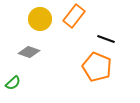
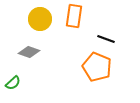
orange rectangle: rotated 30 degrees counterclockwise
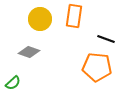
orange pentagon: rotated 16 degrees counterclockwise
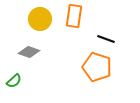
orange pentagon: rotated 12 degrees clockwise
green semicircle: moved 1 px right, 2 px up
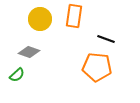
orange pentagon: rotated 12 degrees counterclockwise
green semicircle: moved 3 px right, 6 px up
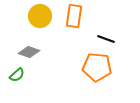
yellow circle: moved 3 px up
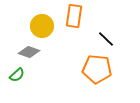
yellow circle: moved 2 px right, 10 px down
black line: rotated 24 degrees clockwise
orange pentagon: moved 2 px down
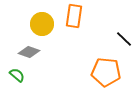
yellow circle: moved 2 px up
black line: moved 18 px right
orange pentagon: moved 9 px right, 3 px down
green semicircle: rotated 98 degrees counterclockwise
